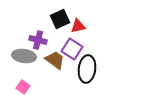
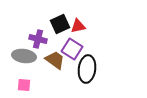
black square: moved 5 px down
purple cross: moved 1 px up
pink square: moved 1 px right, 2 px up; rotated 32 degrees counterclockwise
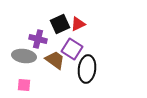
red triangle: moved 2 px up; rotated 14 degrees counterclockwise
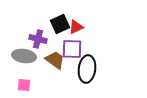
red triangle: moved 2 px left, 3 px down
purple square: rotated 30 degrees counterclockwise
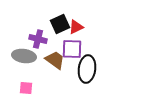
pink square: moved 2 px right, 3 px down
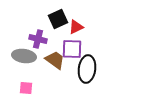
black square: moved 2 px left, 5 px up
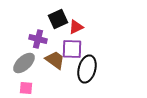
gray ellipse: moved 7 px down; rotated 50 degrees counterclockwise
black ellipse: rotated 8 degrees clockwise
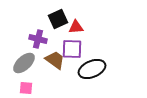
red triangle: rotated 21 degrees clockwise
black ellipse: moved 5 px right; rotated 52 degrees clockwise
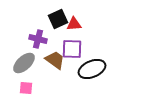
red triangle: moved 2 px left, 3 px up
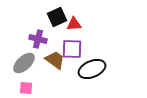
black square: moved 1 px left, 2 px up
